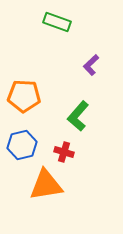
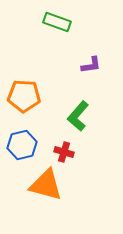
purple L-shape: rotated 145 degrees counterclockwise
orange triangle: rotated 24 degrees clockwise
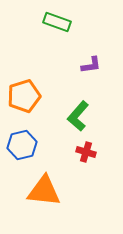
orange pentagon: rotated 20 degrees counterclockwise
red cross: moved 22 px right
orange triangle: moved 2 px left, 6 px down; rotated 9 degrees counterclockwise
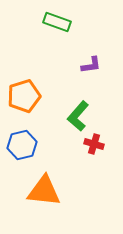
red cross: moved 8 px right, 8 px up
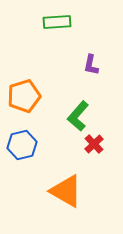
green rectangle: rotated 24 degrees counterclockwise
purple L-shape: rotated 110 degrees clockwise
red cross: rotated 30 degrees clockwise
orange triangle: moved 22 px right; rotated 24 degrees clockwise
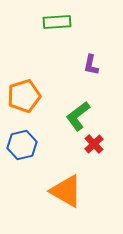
green L-shape: rotated 12 degrees clockwise
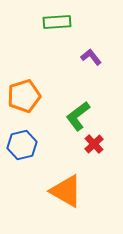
purple L-shape: moved 8 px up; rotated 130 degrees clockwise
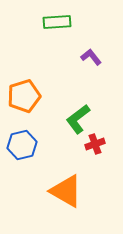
green L-shape: moved 3 px down
red cross: moved 1 px right; rotated 24 degrees clockwise
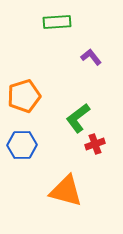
green L-shape: moved 1 px up
blue hexagon: rotated 12 degrees clockwise
orange triangle: rotated 15 degrees counterclockwise
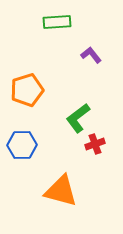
purple L-shape: moved 2 px up
orange pentagon: moved 3 px right, 6 px up
orange triangle: moved 5 px left
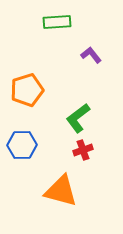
red cross: moved 12 px left, 6 px down
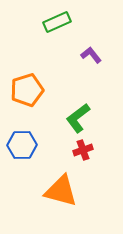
green rectangle: rotated 20 degrees counterclockwise
